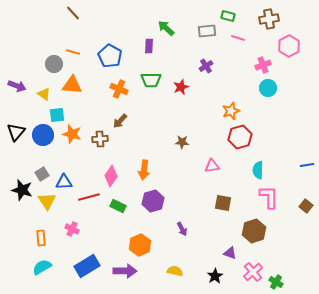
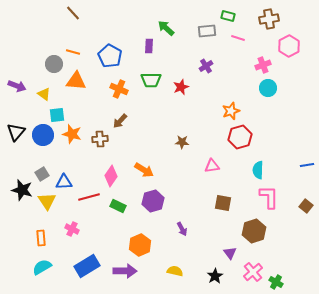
orange triangle at (72, 85): moved 4 px right, 4 px up
orange arrow at (144, 170): rotated 66 degrees counterclockwise
purple triangle at (230, 253): rotated 32 degrees clockwise
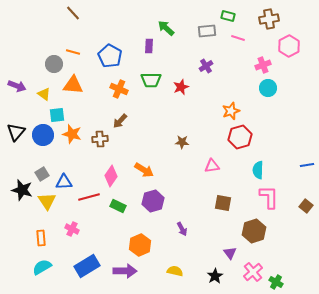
orange triangle at (76, 81): moved 3 px left, 4 px down
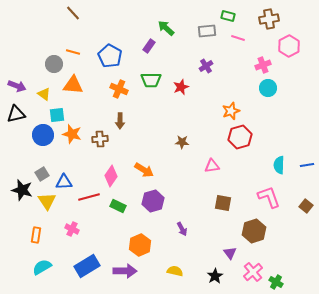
purple rectangle at (149, 46): rotated 32 degrees clockwise
brown arrow at (120, 121): rotated 42 degrees counterclockwise
black triangle at (16, 132): moved 18 px up; rotated 36 degrees clockwise
cyan semicircle at (258, 170): moved 21 px right, 5 px up
pink L-shape at (269, 197): rotated 20 degrees counterclockwise
orange rectangle at (41, 238): moved 5 px left, 3 px up; rotated 14 degrees clockwise
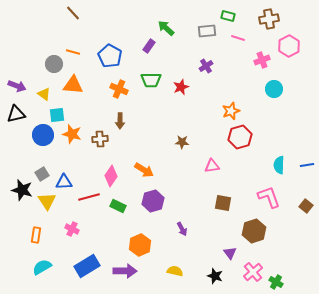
pink cross at (263, 65): moved 1 px left, 5 px up
cyan circle at (268, 88): moved 6 px right, 1 px down
black star at (215, 276): rotated 21 degrees counterclockwise
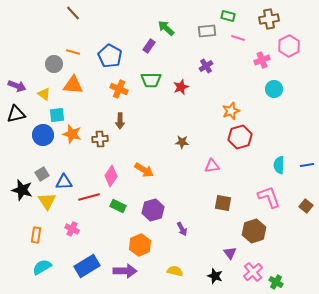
purple hexagon at (153, 201): moved 9 px down
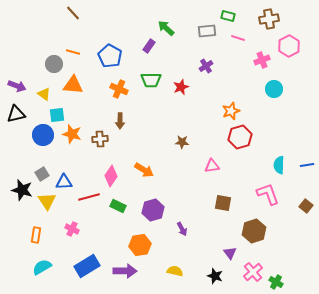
pink L-shape at (269, 197): moved 1 px left, 3 px up
orange hexagon at (140, 245): rotated 15 degrees clockwise
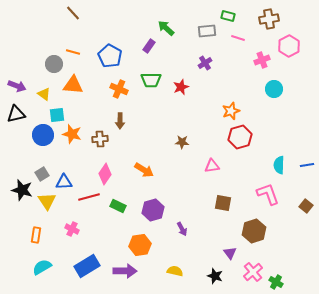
purple cross at (206, 66): moved 1 px left, 3 px up
pink diamond at (111, 176): moved 6 px left, 2 px up
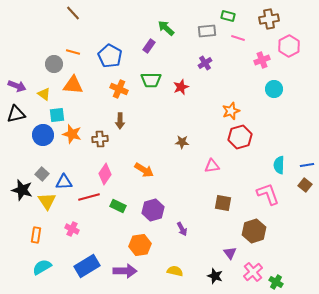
gray square at (42, 174): rotated 16 degrees counterclockwise
brown square at (306, 206): moved 1 px left, 21 px up
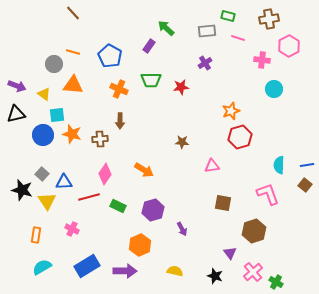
pink cross at (262, 60): rotated 28 degrees clockwise
red star at (181, 87): rotated 14 degrees clockwise
orange hexagon at (140, 245): rotated 15 degrees counterclockwise
